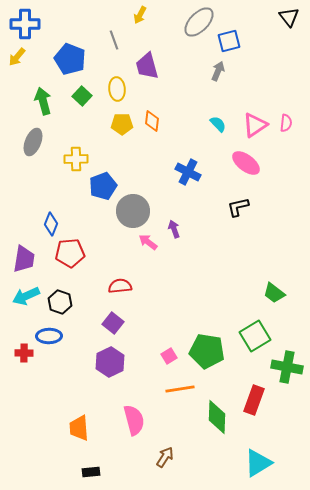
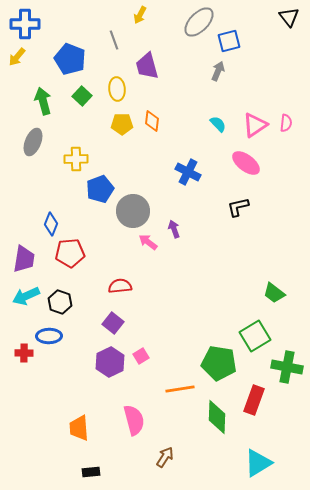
blue pentagon at (103, 186): moved 3 px left, 3 px down
green pentagon at (207, 351): moved 12 px right, 12 px down
pink square at (169, 356): moved 28 px left
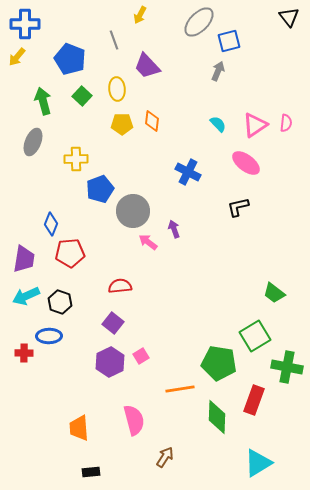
purple trapezoid at (147, 66): rotated 28 degrees counterclockwise
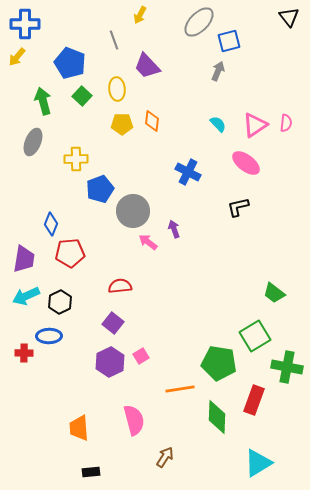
blue pentagon at (70, 59): moved 4 px down
black hexagon at (60, 302): rotated 15 degrees clockwise
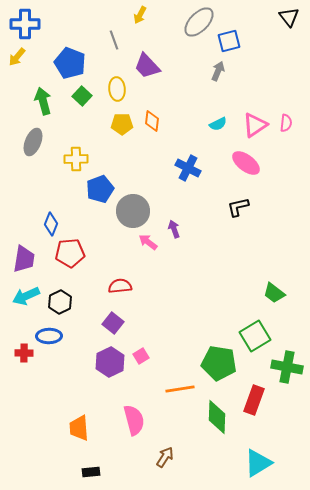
cyan semicircle at (218, 124): rotated 108 degrees clockwise
blue cross at (188, 172): moved 4 px up
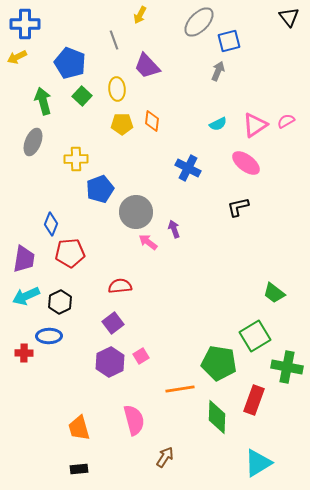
yellow arrow at (17, 57): rotated 24 degrees clockwise
pink semicircle at (286, 123): moved 2 px up; rotated 126 degrees counterclockwise
gray circle at (133, 211): moved 3 px right, 1 px down
purple square at (113, 323): rotated 15 degrees clockwise
orange trapezoid at (79, 428): rotated 12 degrees counterclockwise
black rectangle at (91, 472): moved 12 px left, 3 px up
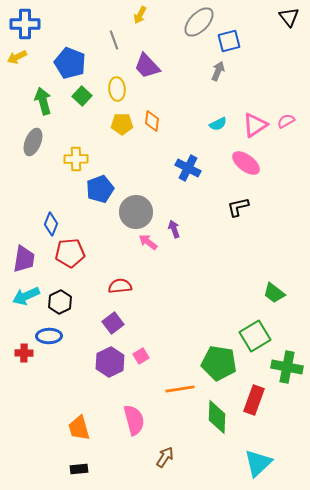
cyan triangle at (258, 463): rotated 12 degrees counterclockwise
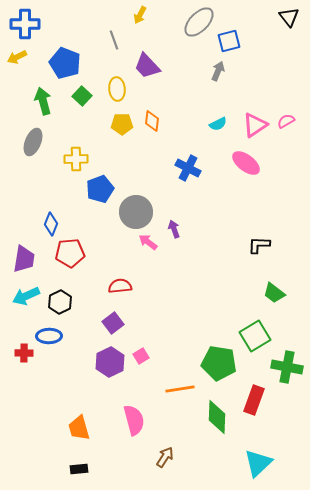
blue pentagon at (70, 63): moved 5 px left
black L-shape at (238, 207): moved 21 px right, 38 px down; rotated 15 degrees clockwise
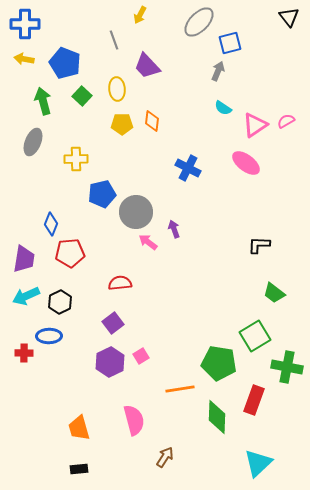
blue square at (229, 41): moved 1 px right, 2 px down
yellow arrow at (17, 57): moved 7 px right, 2 px down; rotated 36 degrees clockwise
cyan semicircle at (218, 124): moved 5 px right, 16 px up; rotated 60 degrees clockwise
blue pentagon at (100, 189): moved 2 px right, 5 px down; rotated 8 degrees clockwise
red semicircle at (120, 286): moved 3 px up
